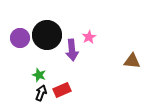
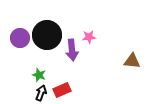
pink star: rotated 24 degrees clockwise
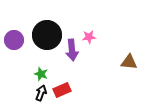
purple circle: moved 6 px left, 2 px down
brown triangle: moved 3 px left, 1 px down
green star: moved 2 px right, 1 px up
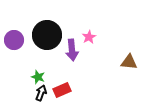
pink star: rotated 24 degrees counterclockwise
green star: moved 3 px left, 3 px down
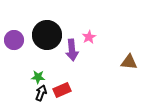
green star: rotated 16 degrees counterclockwise
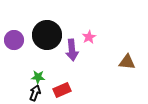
brown triangle: moved 2 px left
black arrow: moved 6 px left
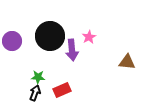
black circle: moved 3 px right, 1 px down
purple circle: moved 2 px left, 1 px down
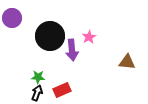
purple circle: moved 23 px up
black arrow: moved 2 px right
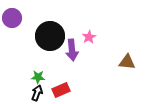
red rectangle: moved 1 px left
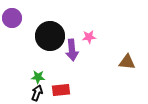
pink star: rotated 24 degrees clockwise
red rectangle: rotated 18 degrees clockwise
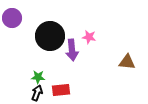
pink star: rotated 16 degrees clockwise
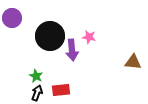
brown triangle: moved 6 px right
green star: moved 2 px left, 1 px up; rotated 24 degrees clockwise
